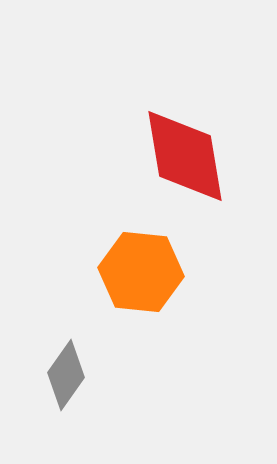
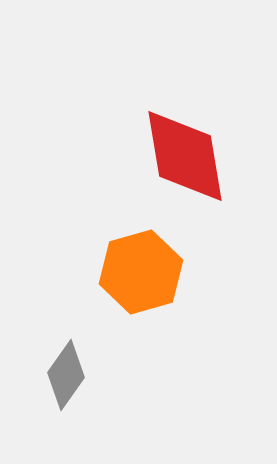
orange hexagon: rotated 22 degrees counterclockwise
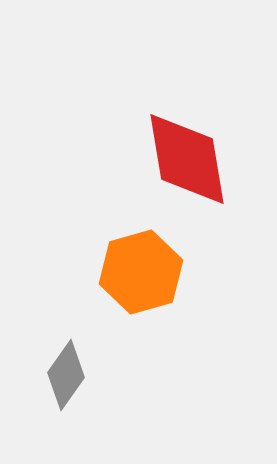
red diamond: moved 2 px right, 3 px down
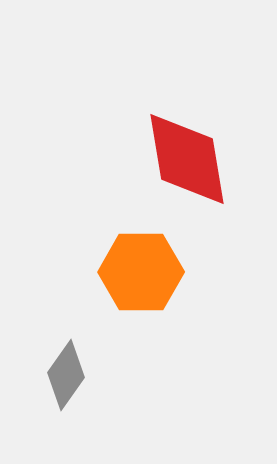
orange hexagon: rotated 16 degrees clockwise
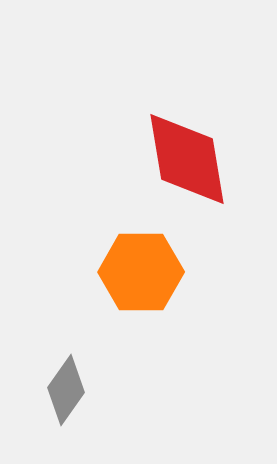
gray diamond: moved 15 px down
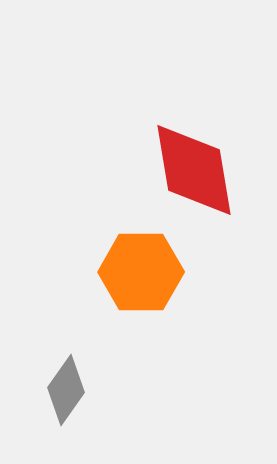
red diamond: moved 7 px right, 11 px down
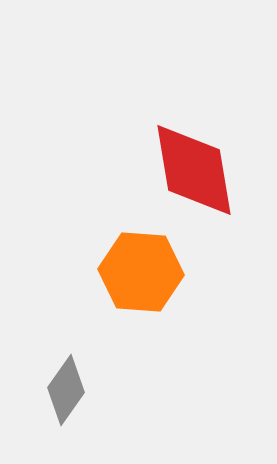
orange hexagon: rotated 4 degrees clockwise
